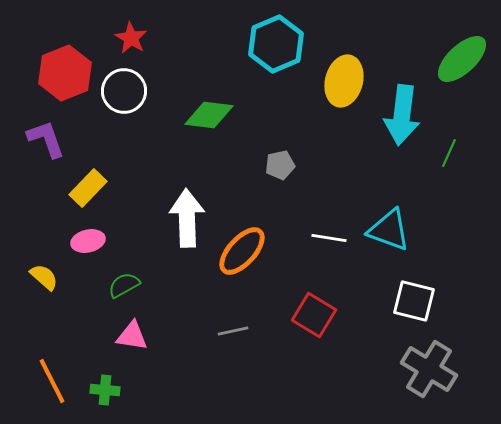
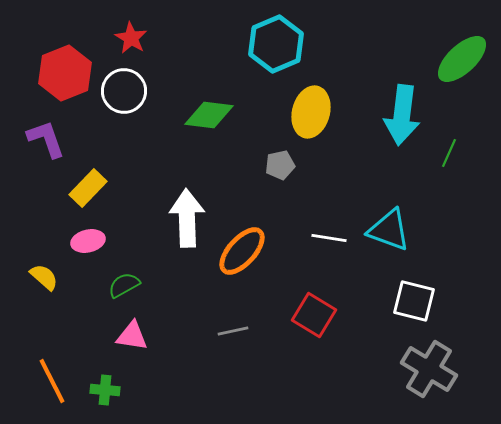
yellow ellipse: moved 33 px left, 31 px down
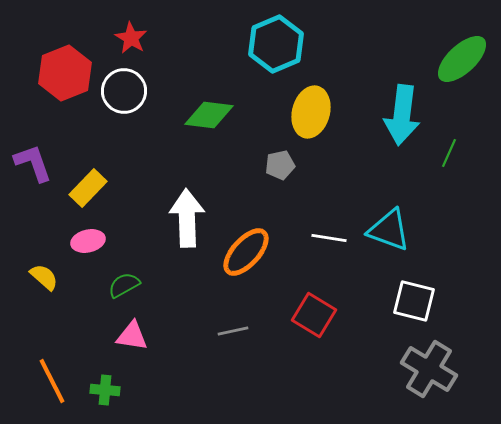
purple L-shape: moved 13 px left, 24 px down
orange ellipse: moved 4 px right, 1 px down
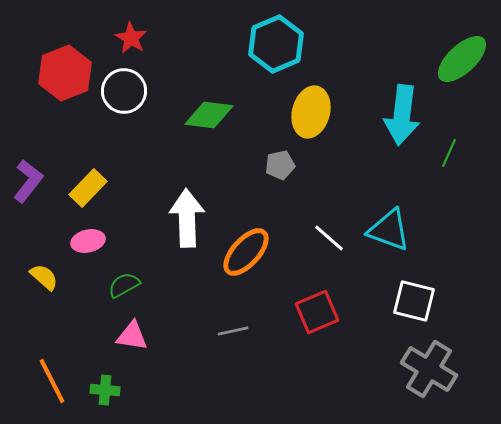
purple L-shape: moved 5 px left, 18 px down; rotated 57 degrees clockwise
white line: rotated 32 degrees clockwise
red square: moved 3 px right, 3 px up; rotated 36 degrees clockwise
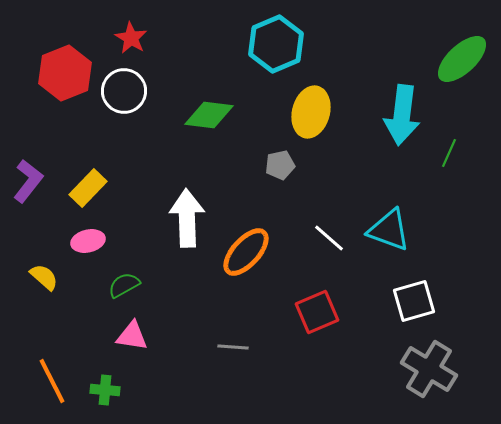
white square: rotated 30 degrees counterclockwise
gray line: moved 16 px down; rotated 16 degrees clockwise
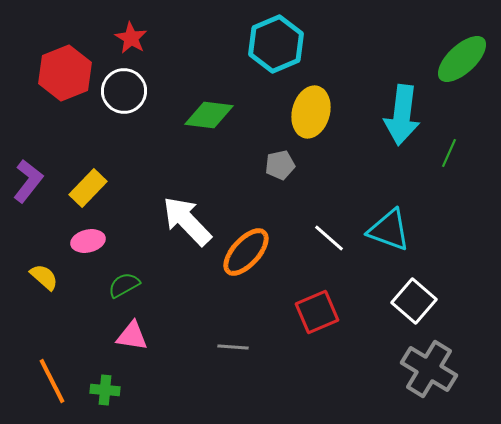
white arrow: moved 3 px down; rotated 42 degrees counterclockwise
white square: rotated 33 degrees counterclockwise
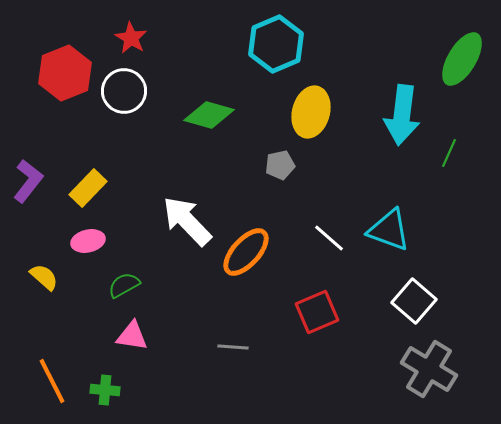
green ellipse: rotated 16 degrees counterclockwise
green diamond: rotated 9 degrees clockwise
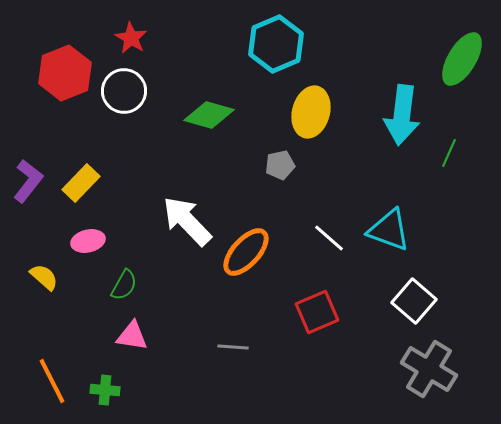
yellow rectangle: moved 7 px left, 5 px up
green semicircle: rotated 148 degrees clockwise
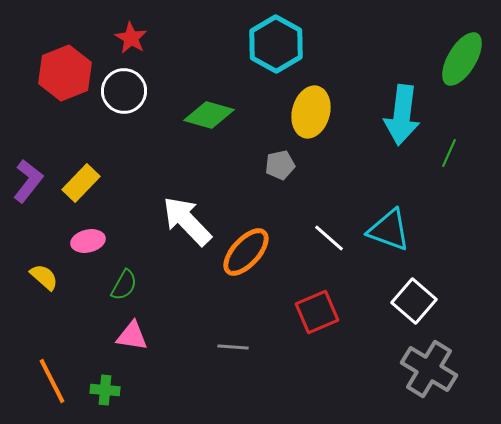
cyan hexagon: rotated 8 degrees counterclockwise
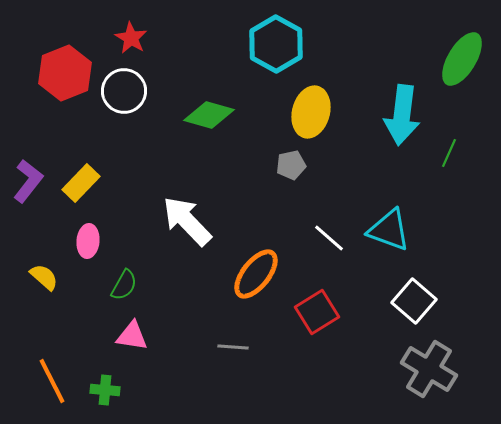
gray pentagon: moved 11 px right
pink ellipse: rotated 72 degrees counterclockwise
orange ellipse: moved 10 px right, 22 px down; rotated 4 degrees counterclockwise
red square: rotated 9 degrees counterclockwise
